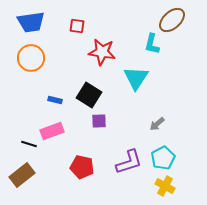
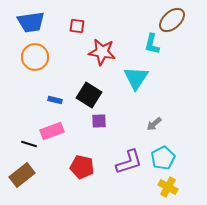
orange circle: moved 4 px right, 1 px up
gray arrow: moved 3 px left
yellow cross: moved 3 px right, 1 px down
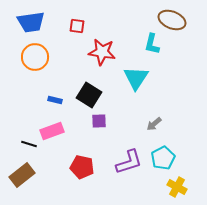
brown ellipse: rotated 64 degrees clockwise
yellow cross: moved 9 px right
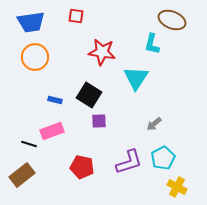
red square: moved 1 px left, 10 px up
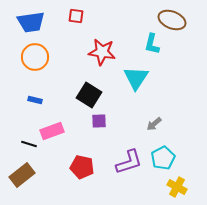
blue rectangle: moved 20 px left
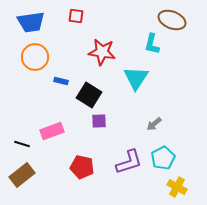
blue rectangle: moved 26 px right, 19 px up
black line: moved 7 px left
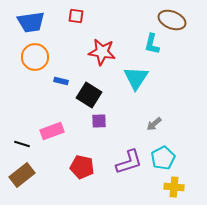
yellow cross: moved 3 px left; rotated 24 degrees counterclockwise
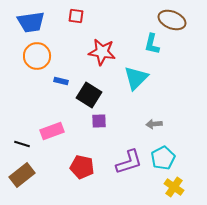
orange circle: moved 2 px right, 1 px up
cyan triangle: rotated 12 degrees clockwise
gray arrow: rotated 35 degrees clockwise
yellow cross: rotated 30 degrees clockwise
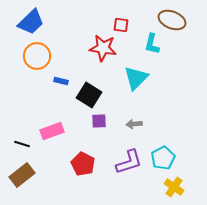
red square: moved 45 px right, 9 px down
blue trapezoid: rotated 36 degrees counterclockwise
red star: moved 1 px right, 4 px up
gray arrow: moved 20 px left
red pentagon: moved 1 px right, 3 px up; rotated 15 degrees clockwise
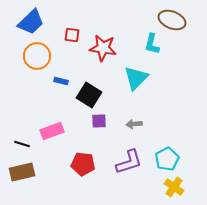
red square: moved 49 px left, 10 px down
cyan pentagon: moved 4 px right, 1 px down
red pentagon: rotated 20 degrees counterclockwise
brown rectangle: moved 3 px up; rotated 25 degrees clockwise
